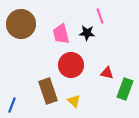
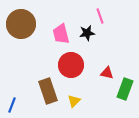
black star: rotated 14 degrees counterclockwise
yellow triangle: rotated 32 degrees clockwise
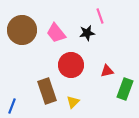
brown circle: moved 1 px right, 6 px down
pink trapezoid: moved 5 px left, 1 px up; rotated 25 degrees counterclockwise
red triangle: moved 2 px up; rotated 24 degrees counterclockwise
brown rectangle: moved 1 px left
yellow triangle: moved 1 px left, 1 px down
blue line: moved 1 px down
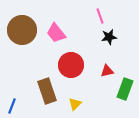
black star: moved 22 px right, 4 px down
yellow triangle: moved 2 px right, 2 px down
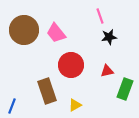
brown circle: moved 2 px right
yellow triangle: moved 1 px down; rotated 16 degrees clockwise
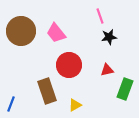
brown circle: moved 3 px left, 1 px down
red circle: moved 2 px left
red triangle: moved 1 px up
blue line: moved 1 px left, 2 px up
